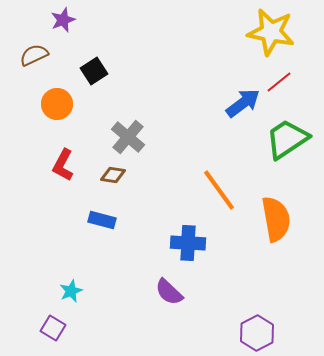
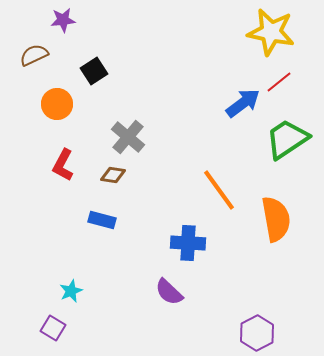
purple star: rotated 15 degrees clockwise
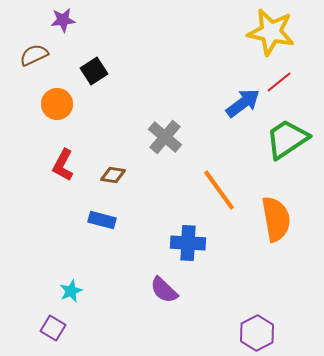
gray cross: moved 37 px right
purple semicircle: moved 5 px left, 2 px up
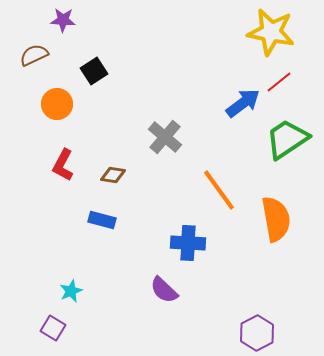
purple star: rotated 10 degrees clockwise
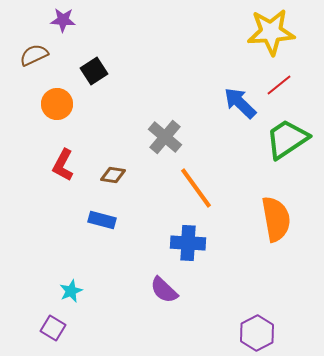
yellow star: rotated 15 degrees counterclockwise
red line: moved 3 px down
blue arrow: moved 3 px left; rotated 99 degrees counterclockwise
orange line: moved 23 px left, 2 px up
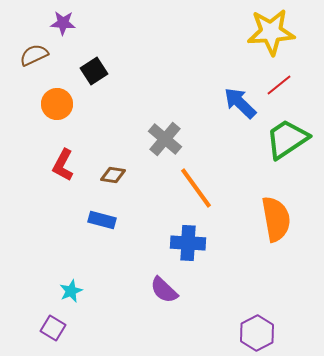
purple star: moved 3 px down
gray cross: moved 2 px down
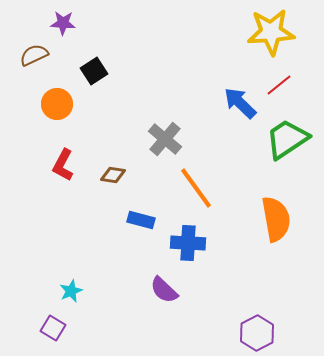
blue rectangle: moved 39 px right
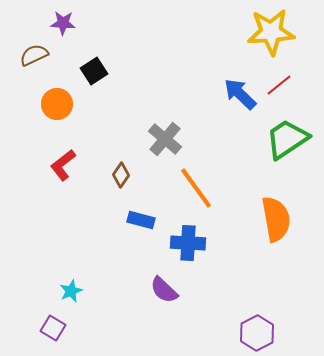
blue arrow: moved 9 px up
red L-shape: rotated 24 degrees clockwise
brown diamond: moved 8 px right; rotated 65 degrees counterclockwise
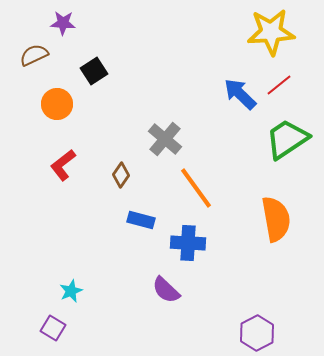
purple semicircle: moved 2 px right
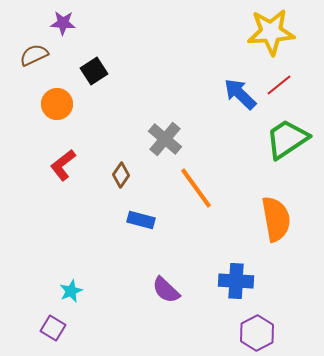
blue cross: moved 48 px right, 38 px down
